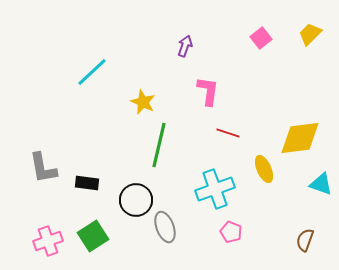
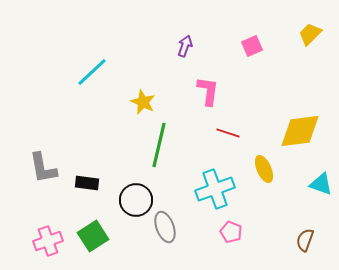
pink square: moved 9 px left, 8 px down; rotated 15 degrees clockwise
yellow diamond: moved 7 px up
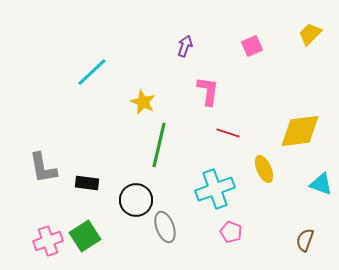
green square: moved 8 px left
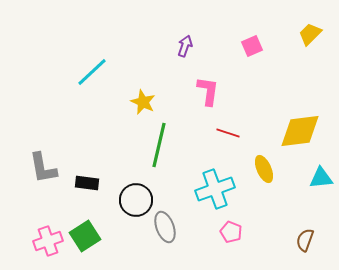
cyan triangle: moved 6 px up; rotated 25 degrees counterclockwise
